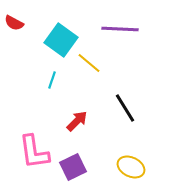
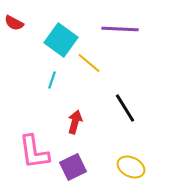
red arrow: moved 2 px left, 1 px down; rotated 30 degrees counterclockwise
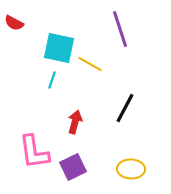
purple line: rotated 69 degrees clockwise
cyan square: moved 2 px left, 8 px down; rotated 24 degrees counterclockwise
yellow line: moved 1 px right, 1 px down; rotated 10 degrees counterclockwise
black line: rotated 60 degrees clockwise
yellow ellipse: moved 2 px down; rotated 24 degrees counterclockwise
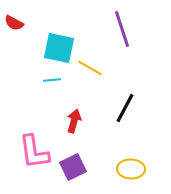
purple line: moved 2 px right
yellow line: moved 4 px down
cyan line: rotated 66 degrees clockwise
red arrow: moved 1 px left, 1 px up
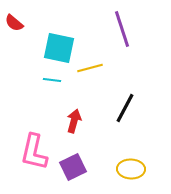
red semicircle: rotated 12 degrees clockwise
yellow line: rotated 45 degrees counterclockwise
cyan line: rotated 12 degrees clockwise
pink L-shape: rotated 21 degrees clockwise
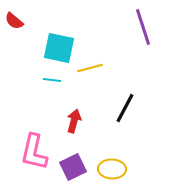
red semicircle: moved 2 px up
purple line: moved 21 px right, 2 px up
yellow ellipse: moved 19 px left
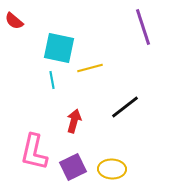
cyan line: rotated 72 degrees clockwise
black line: moved 1 px up; rotated 24 degrees clockwise
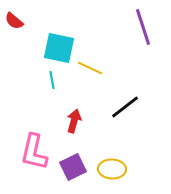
yellow line: rotated 40 degrees clockwise
